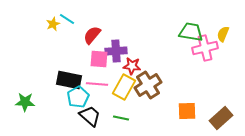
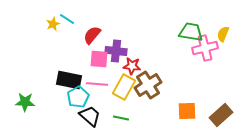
purple cross: rotated 10 degrees clockwise
brown rectangle: moved 3 px up
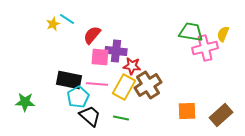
pink square: moved 1 px right, 2 px up
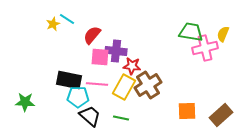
cyan pentagon: rotated 30 degrees clockwise
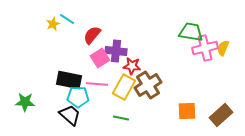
yellow semicircle: moved 14 px down
pink square: moved 1 px down; rotated 36 degrees counterclockwise
black trapezoid: moved 20 px left, 1 px up
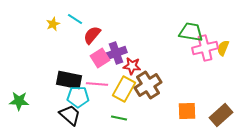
cyan line: moved 8 px right
purple cross: moved 2 px down; rotated 25 degrees counterclockwise
yellow rectangle: moved 2 px down
green star: moved 6 px left, 1 px up
green line: moved 2 px left
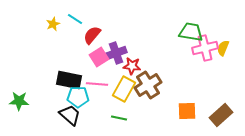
pink square: moved 1 px left, 1 px up
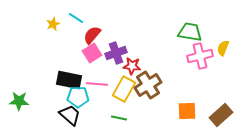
cyan line: moved 1 px right, 1 px up
green trapezoid: moved 1 px left
pink cross: moved 5 px left, 8 px down
pink square: moved 7 px left, 4 px up
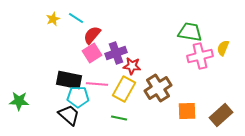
yellow star: moved 5 px up
brown cross: moved 10 px right, 3 px down
black trapezoid: moved 1 px left
